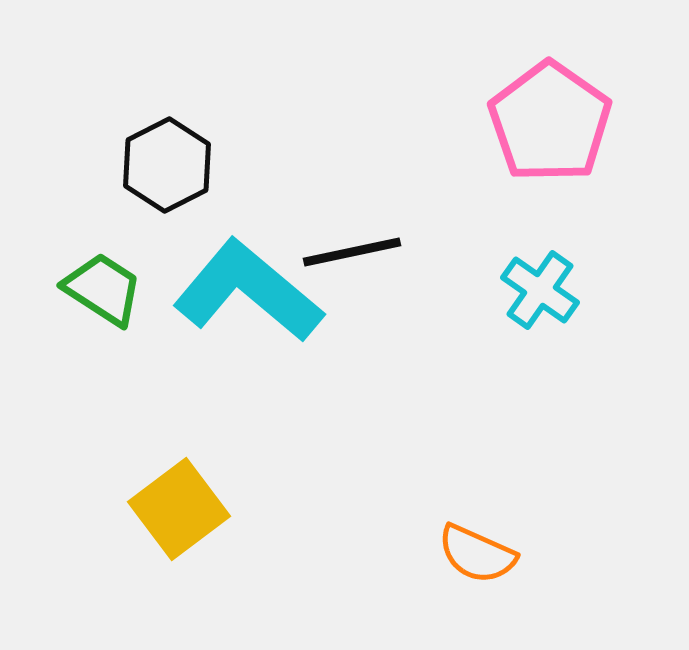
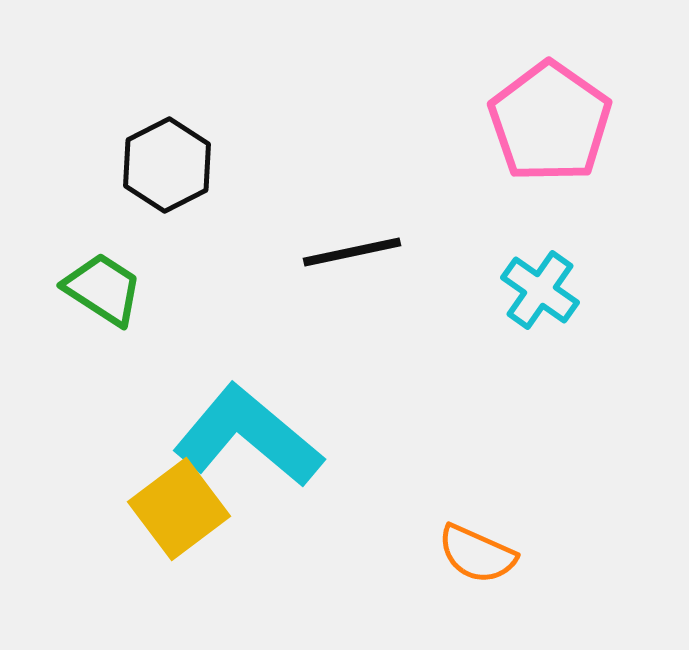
cyan L-shape: moved 145 px down
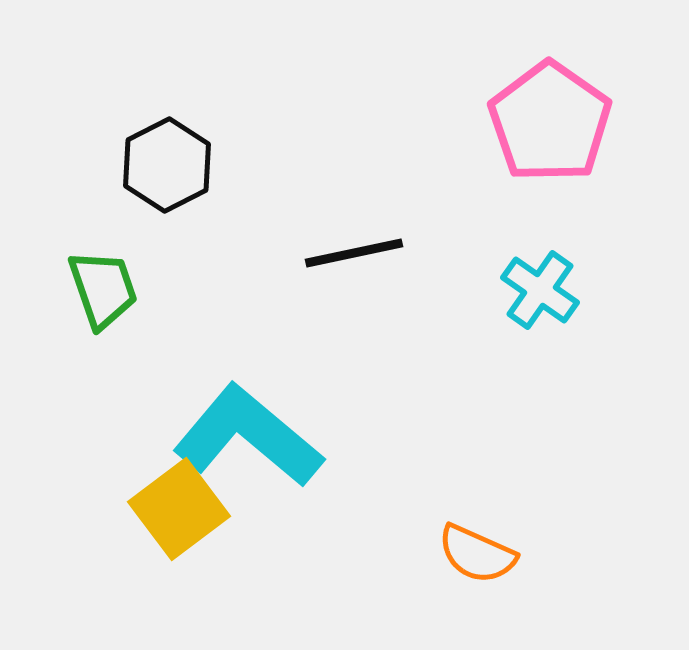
black line: moved 2 px right, 1 px down
green trapezoid: rotated 38 degrees clockwise
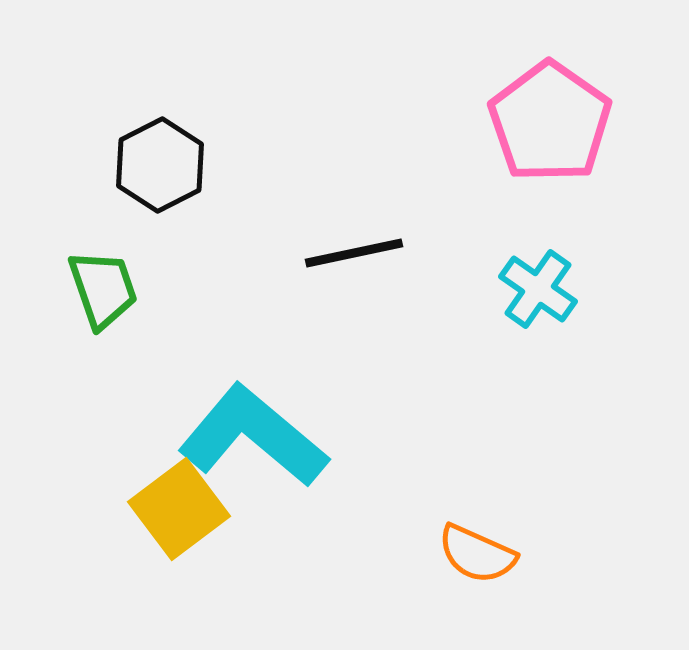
black hexagon: moved 7 px left
cyan cross: moved 2 px left, 1 px up
cyan L-shape: moved 5 px right
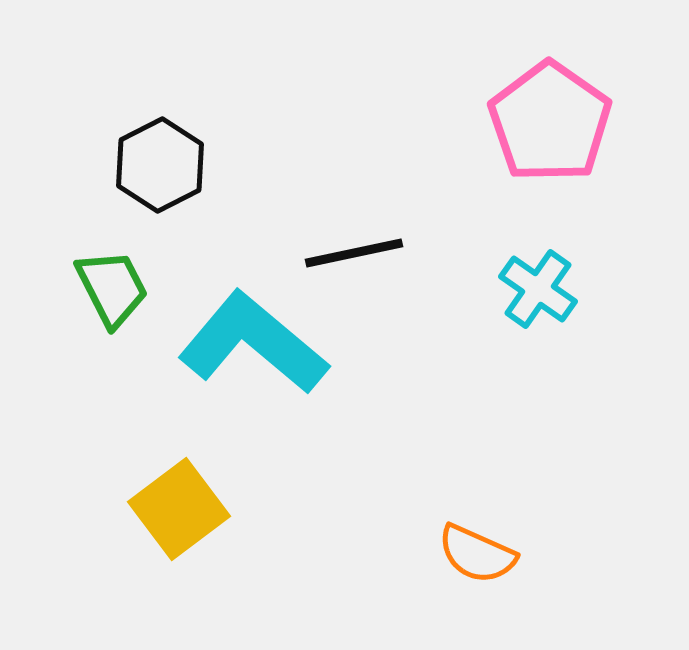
green trapezoid: moved 9 px right, 1 px up; rotated 8 degrees counterclockwise
cyan L-shape: moved 93 px up
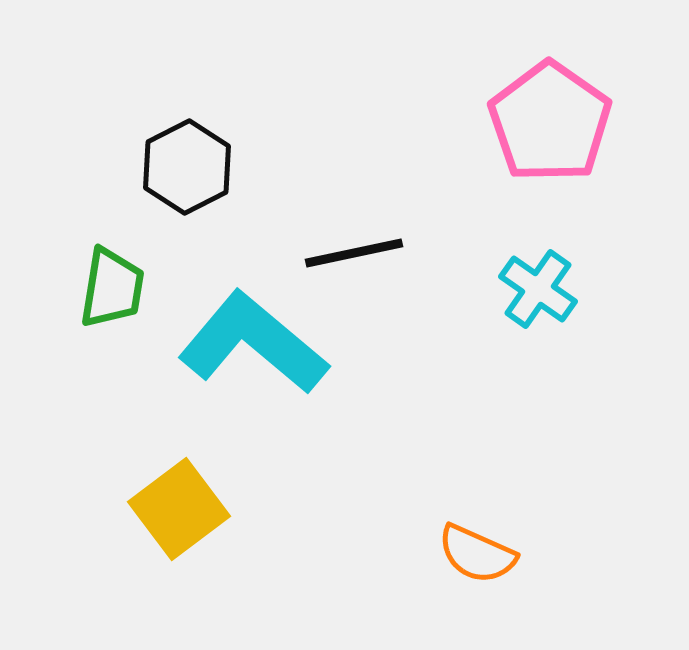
black hexagon: moved 27 px right, 2 px down
green trapezoid: rotated 36 degrees clockwise
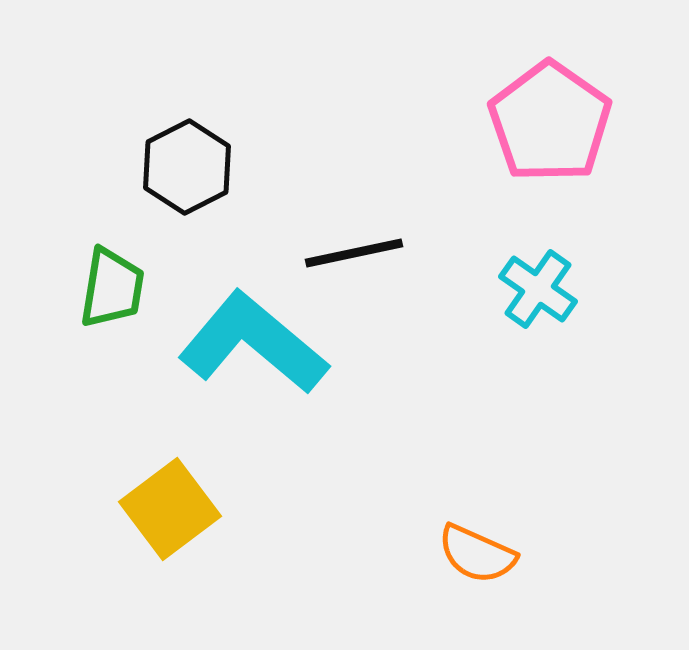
yellow square: moved 9 px left
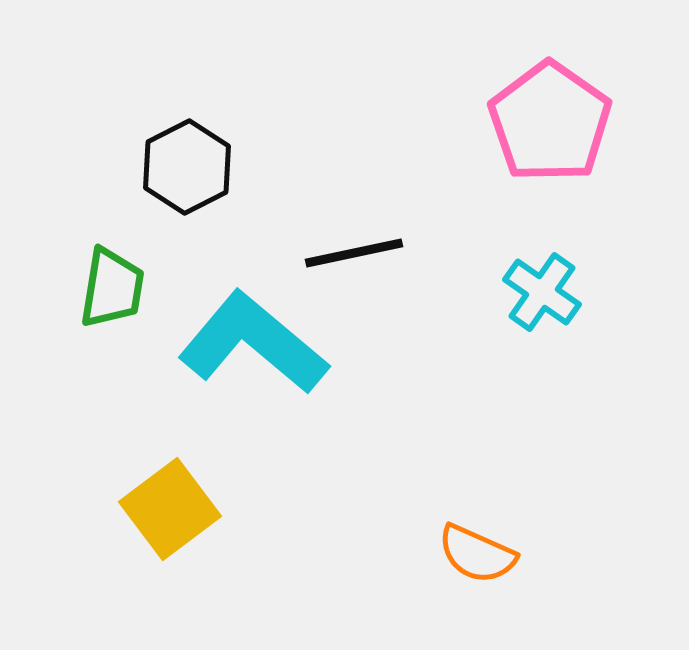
cyan cross: moved 4 px right, 3 px down
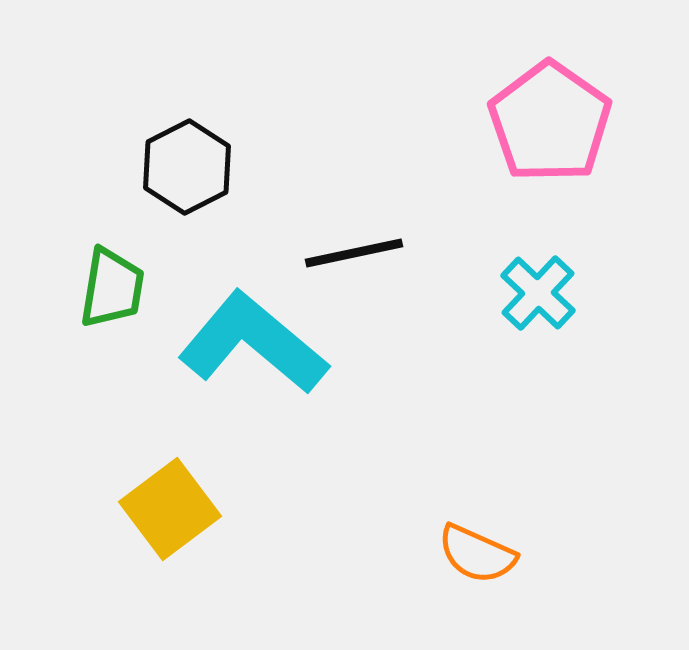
cyan cross: moved 4 px left, 1 px down; rotated 8 degrees clockwise
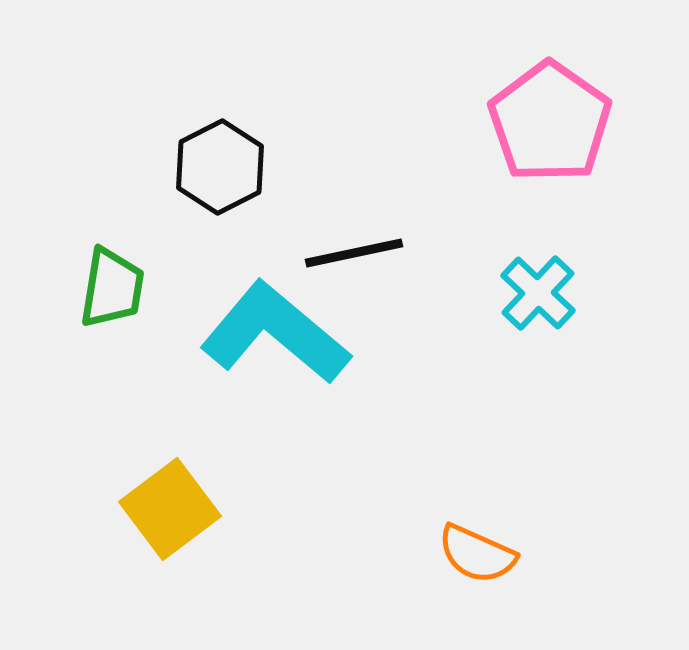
black hexagon: moved 33 px right
cyan L-shape: moved 22 px right, 10 px up
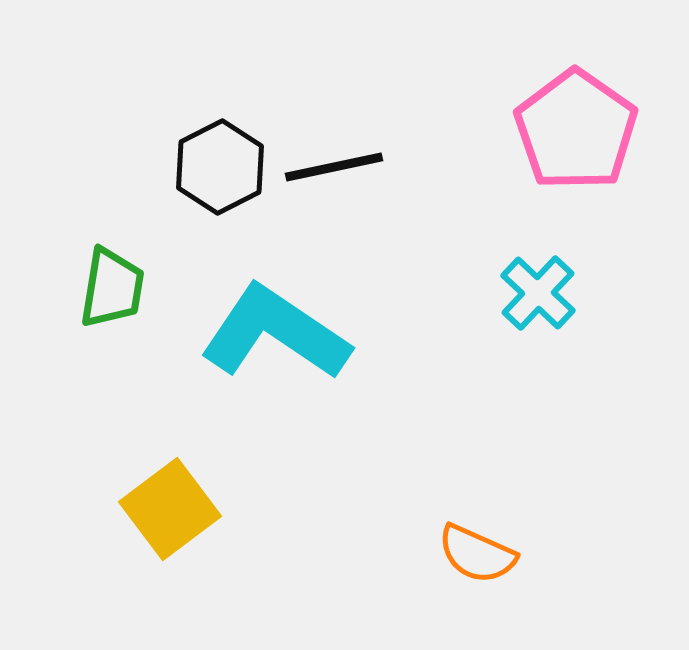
pink pentagon: moved 26 px right, 8 px down
black line: moved 20 px left, 86 px up
cyan L-shape: rotated 6 degrees counterclockwise
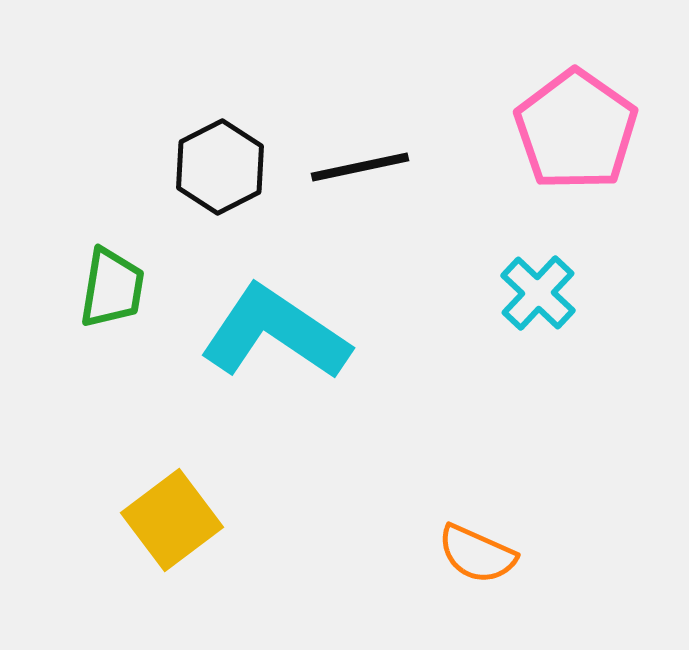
black line: moved 26 px right
yellow square: moved 2 px right, 11 px down
